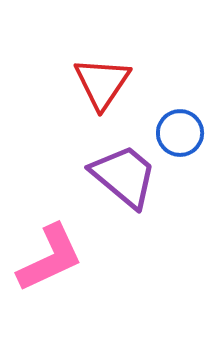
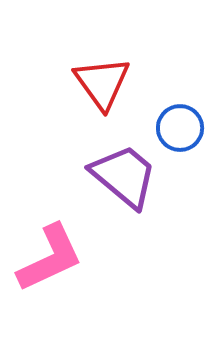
red triangle: rotated 10 degrees counterclockwise
blue circle: moved 5 px up
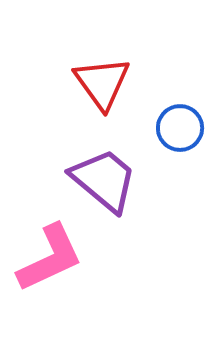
purple trapezoid: moved 20 px left, 4 px down
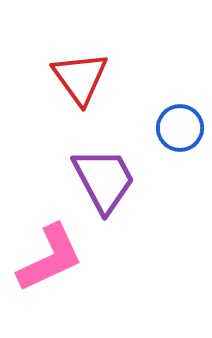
red triangle: moved 22 px left, 5 px up
purple trapezoid: rotated 22 degrees clockwise
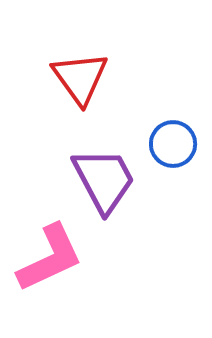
blue circle: moved 7 px left, 16 px down
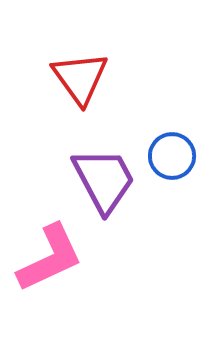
blue circle: moved 1 px left, 12 px down
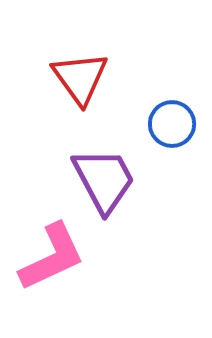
blue circle: moved 32 px up
pink L-shape: moved 2 px right, 1 px up
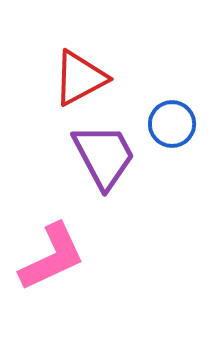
red triangle: rotated 38 degrees clockwise
purple trapezoid: moved 24 px up
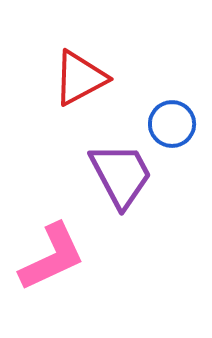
purple trapezoid: moved 17 px right, 19 px down
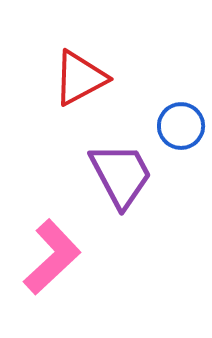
blue circle: moved 9 px right, 2 px down
pink L-shape: rotated 18 degrees counterclockwise
